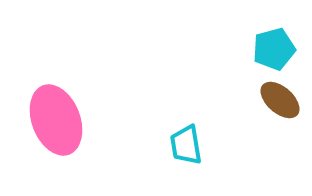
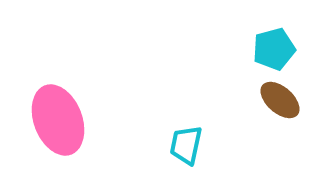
pink ellipse: moved 2 px right
cyan trapezoid: rotated 21 degrees clockwise
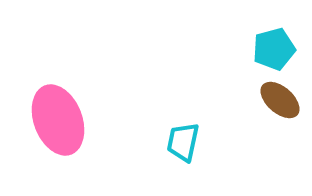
cyan trapezoid: moved 3 px left, 3 px up
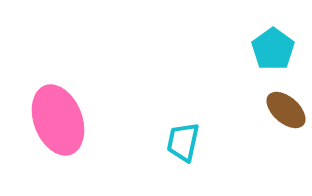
cyan pentagon: moved 1 px left; rotated 21 degrees counterclockwise
brown ellipse: moved 6 px right, 10 px down
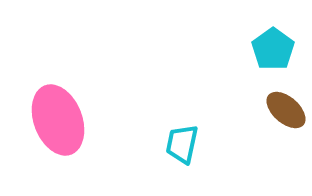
cyan trapezoid: moved 1 px left, 2 px down
